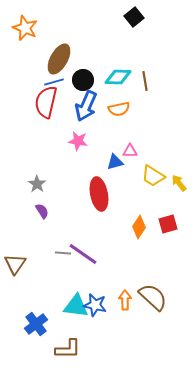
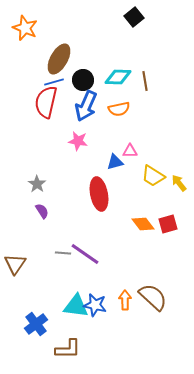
orange diamond: moved 4 px right, 3 px up; rotated 70 degrees counterclockwise
purple line: moved 2 px right
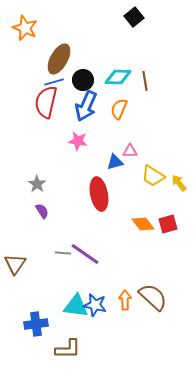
orange semicircle: rotated 125 degrees clockwise
blue cross: rotated 30 degrees clockwise
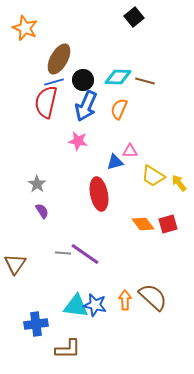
brown line: rotated 66 degrees counterclockwise
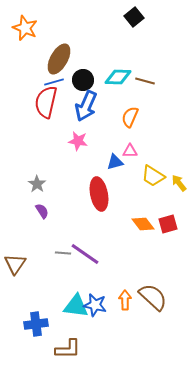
orange semicircle: moved 11 px right, 8 px down
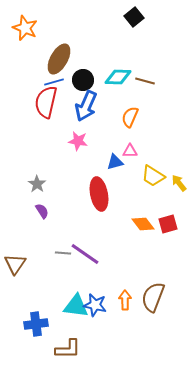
brown semicircle: rotated 112 degrees counterclockwise
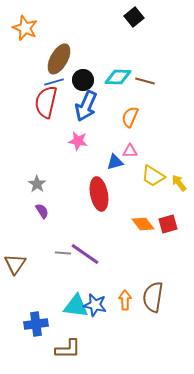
brown semicircle: rotated 12 degrees counterclockwise
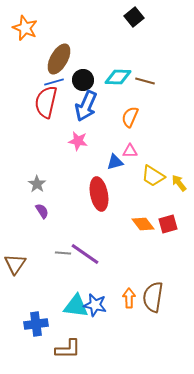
orange arrow: moved 4 px right, 2 px up
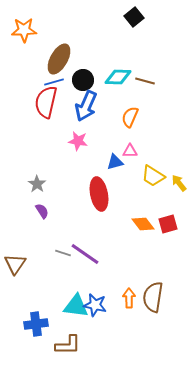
orange star: moved 1 px left, 2 px down; rotated 25 degrees counterclockwise
gray line: rotated 14 degrees clockwise
brown L-shape: moved 4 px up
